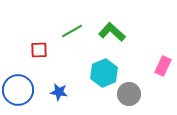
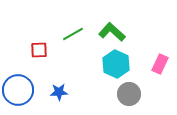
green line: moved 1 px right, 3 px down
pink rectangle: moved 3 px left, 2 px up
cyan hexagon: moved 12 px right, 9 px up; rotated 12 degrees counterclockwise
blue star: rotated 12 degrees counterclockwise
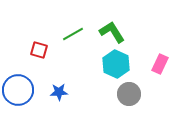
green L-shape: rotated 16 degrees clockwise
red square: rotated 18 degrees clockwise
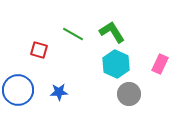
green line: rotated 60 degrees clockwise
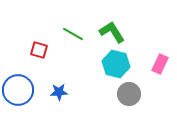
cyan hexagon: rotated 12 degrees counterclockwise
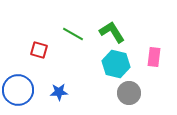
pink rectangle: moved 6 px left, 7 px up; rotated 18 degrees counterclockwise
gray circle: moved 1 px up
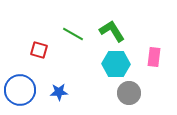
green L-shape: moved 1 px up
cyan hexagon: rotated 12 degrees counterclockwise
blue circle: moved 2 px right
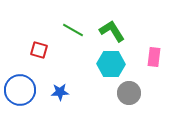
green line: moved 4 px up
cyan hexagon: moved 5 px left
blue star: moved 1 px right
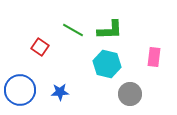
green L-shape: moved 2 px left, 1 px up; rotated 120 degrees clockwise
red square: moved 1 px right, 3 px up; rotated 18 degrees clockwise
cyan hexagon: moved 4 px left; rotated 12 degrees clockwise
gray circle: moved 1 px right, 1 px down
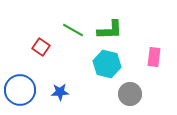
red square: moved 1 px right
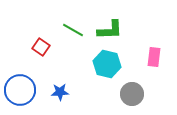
gray circle: moved 2 px right
